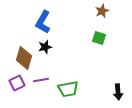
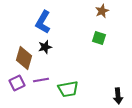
black arrow: moved 4 px down
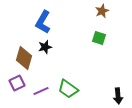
purple line: moved 11 px down; rotated 14 degrees counterclockwise
green trapezoid: rotated 45 degrees clockwise
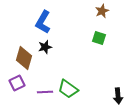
purple line: moved 4 px right, 1 px down; rotated 21 degrees clockwise
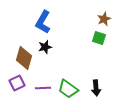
brown star: moved 2 px right, 8 px down
purple line: moved 2 px left, 4 px up
black arrow: moved 22 px left, 8 px up
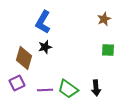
green square: moved 9 px right, 12 px down; rotated 16 degrees counterclockwise
purple line: moved 2 px right, 2 px down
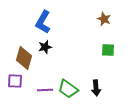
brown star: rotated 24 degrees counterclockwise
purple square: moved 2 px left, 2 px up; rotated 28 degrees clockwise
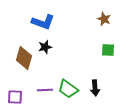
blue L-shape: rotated 100 degrees counterclockwise
purple square: moved 16 px down
black arrow: moved 1 px left
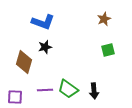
brown star: rotated 24 degrees clockwise
green square: rotated 16 degrees counterclockwise
brown diamond: moved 4 px down
black arrow: moved 1 px left, 3 px down
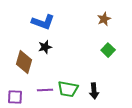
green square: rotated 32 degrees counterclockwise
green trapezoid: rotated 25 degrees counterclockwise
